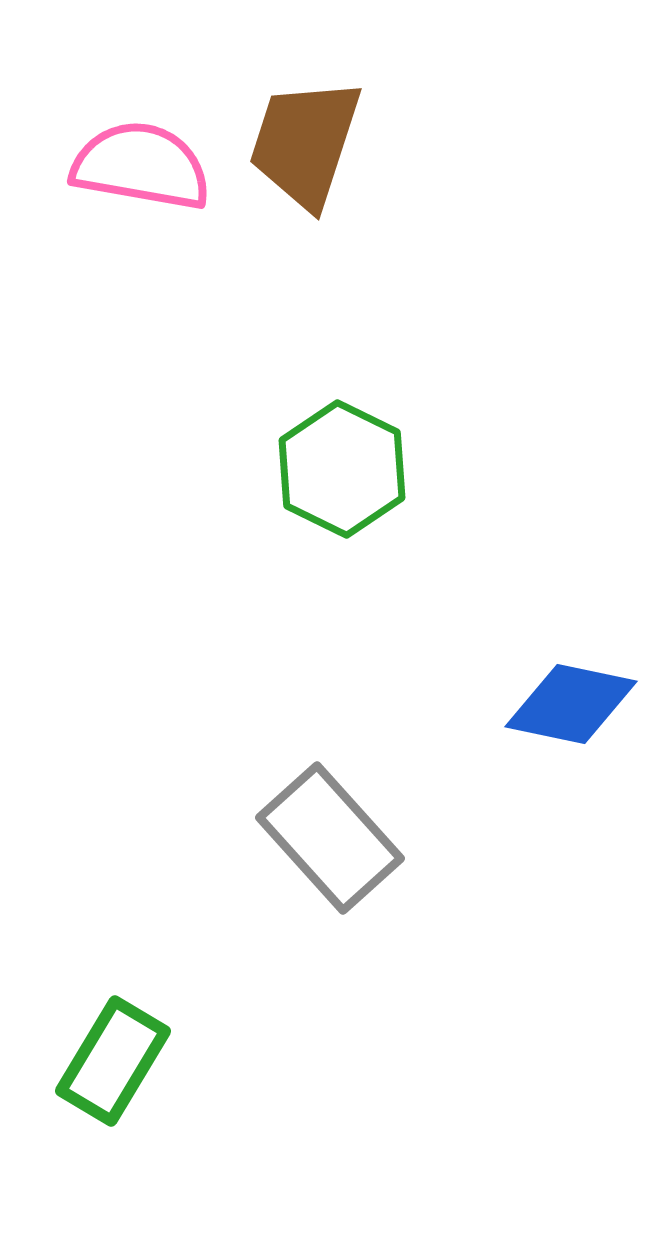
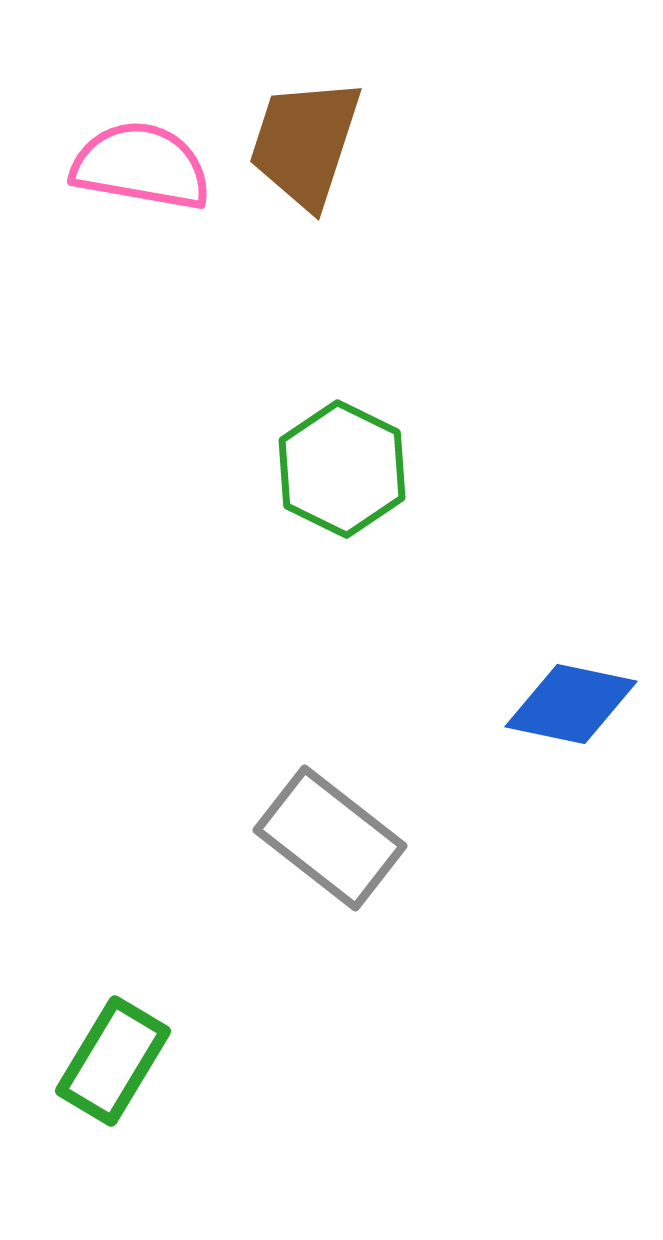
gray rectangle: rotated 10 degrees counterclockwise
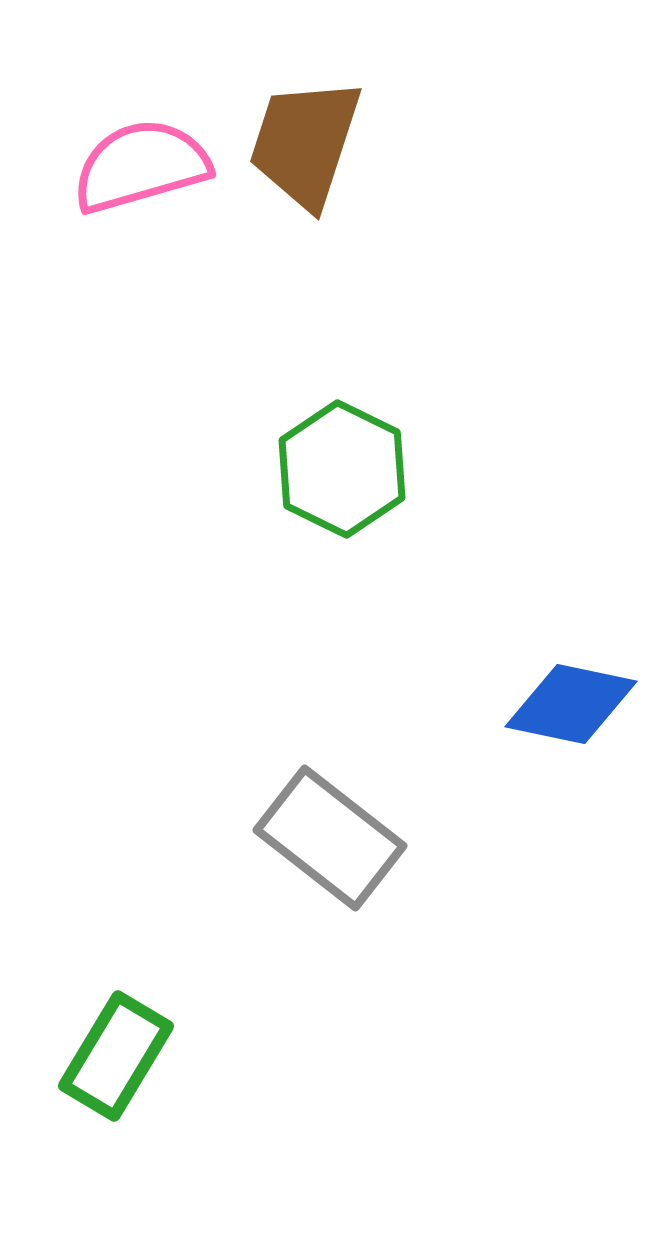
pink semicircle: rotated 26 degrees counterclockwise
green rectangle: moved 3 px right, 5 px up
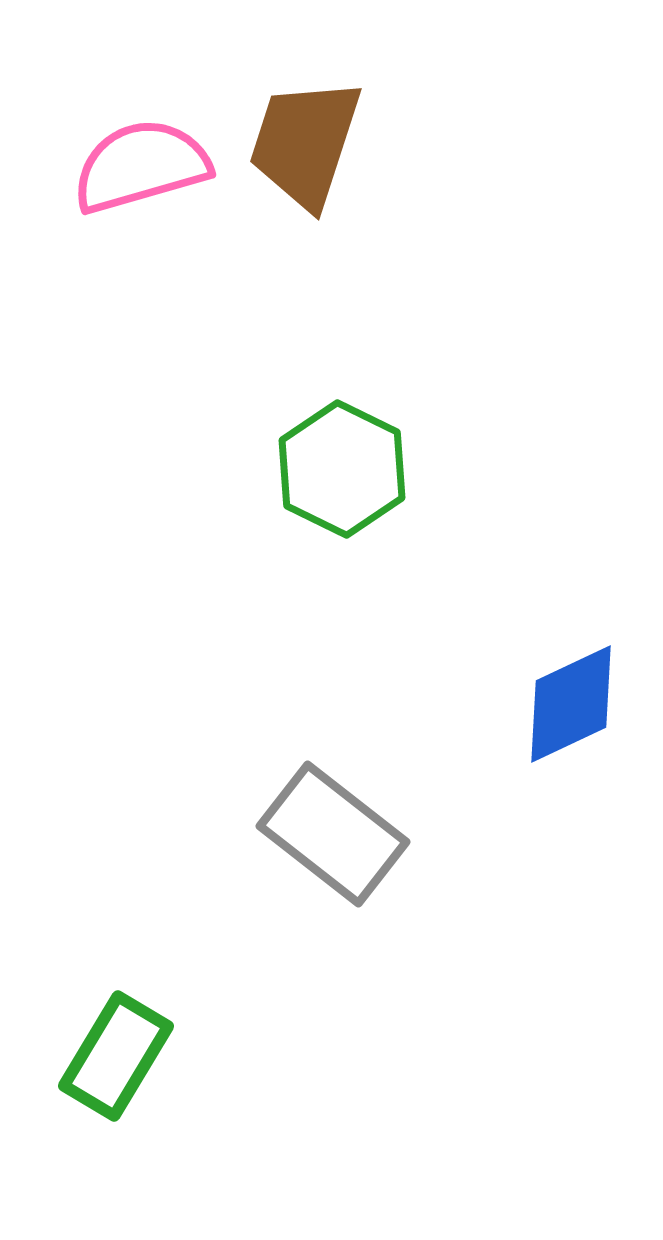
blue diamond: rotated 37 degrees counterclockwise
gray rectangle: moved 3 px right, 4 px up
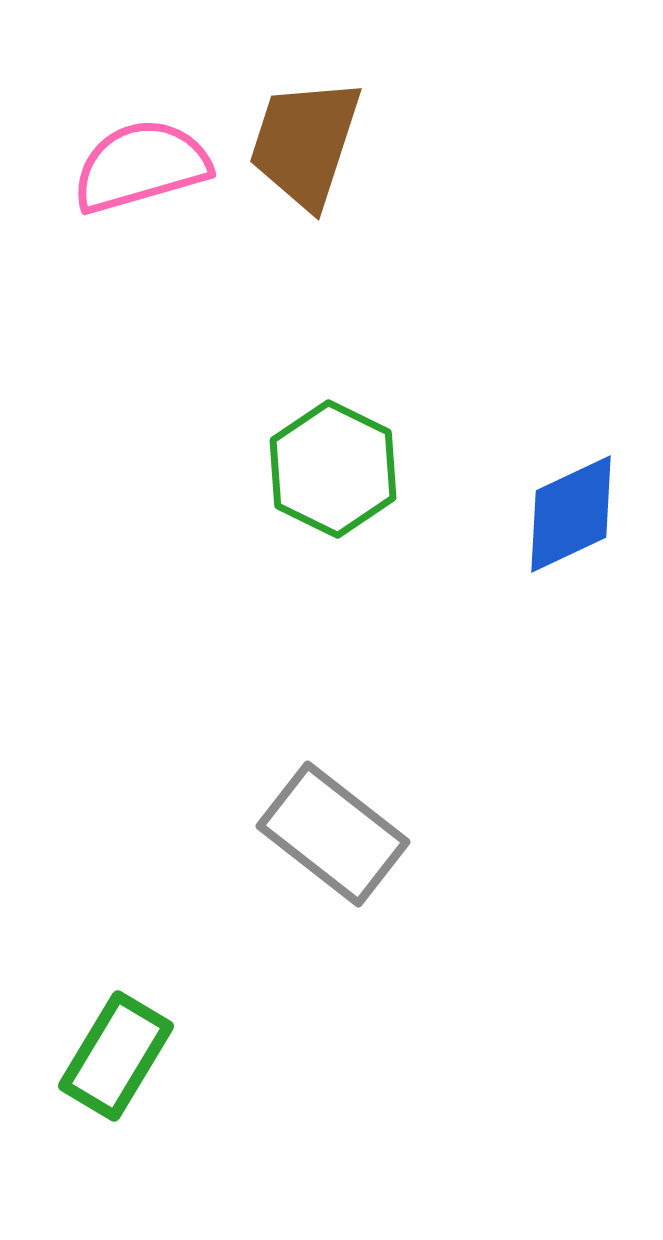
green hexagon: moved 9 px left
blue diamond: moved 190 px up
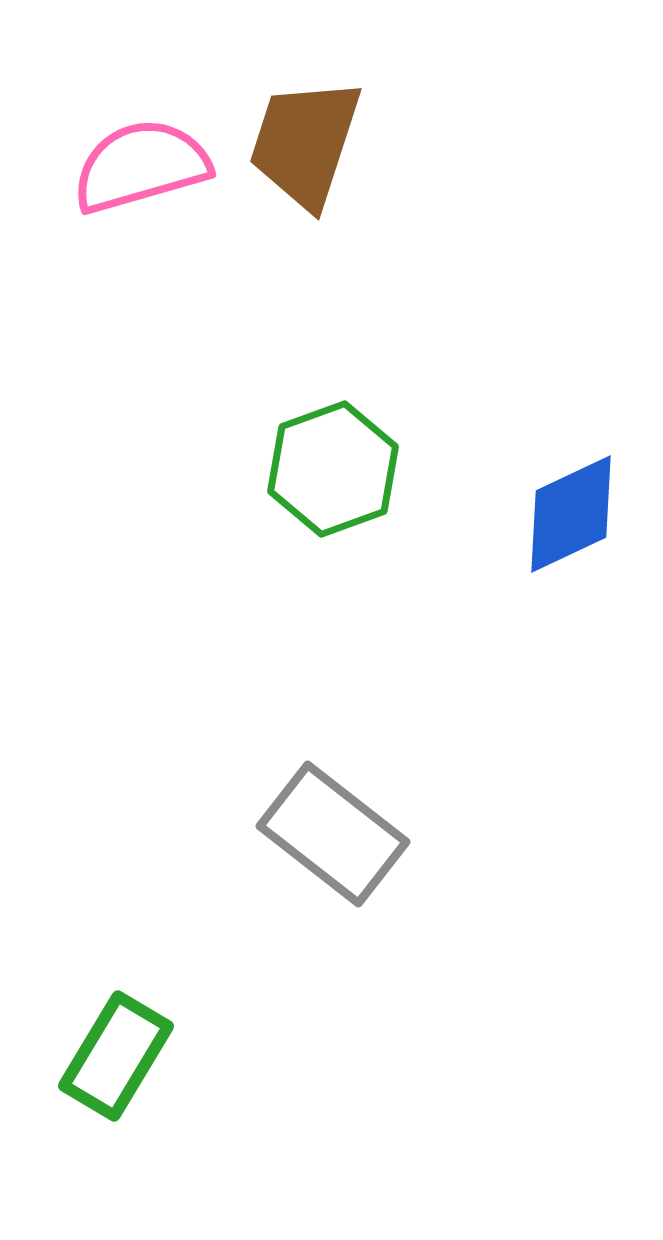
green hexagon: rotated 14 degrees clockwise
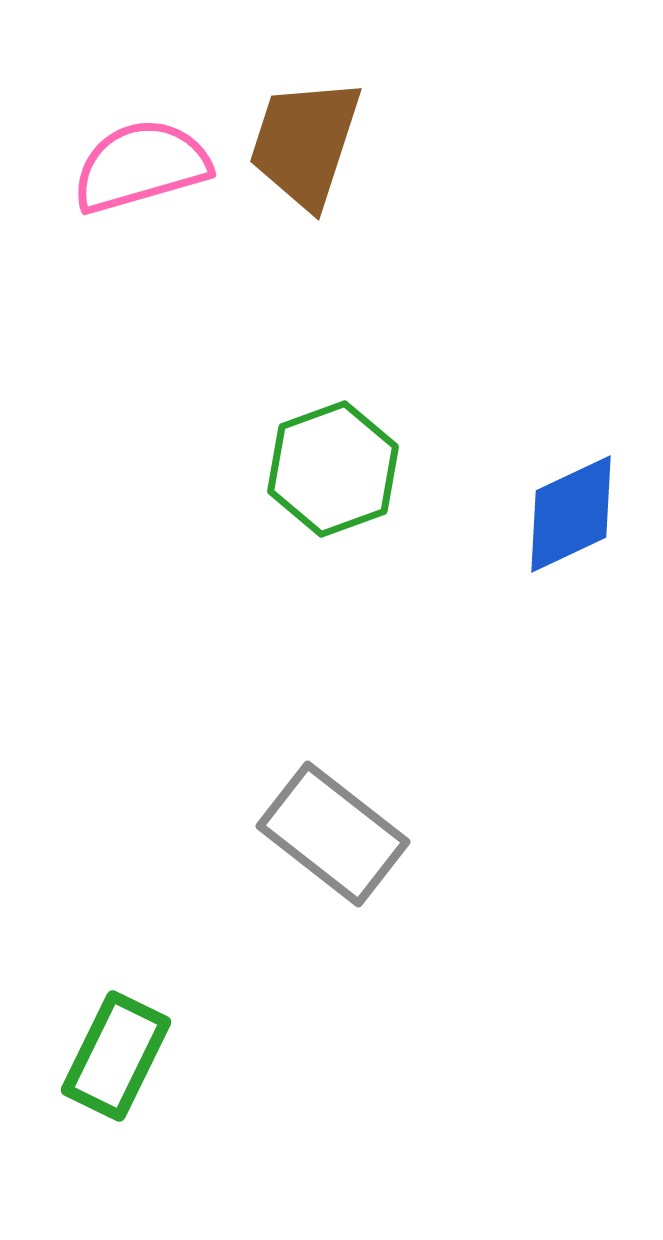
green rectangle: rotated 5 degrees counterclockwise
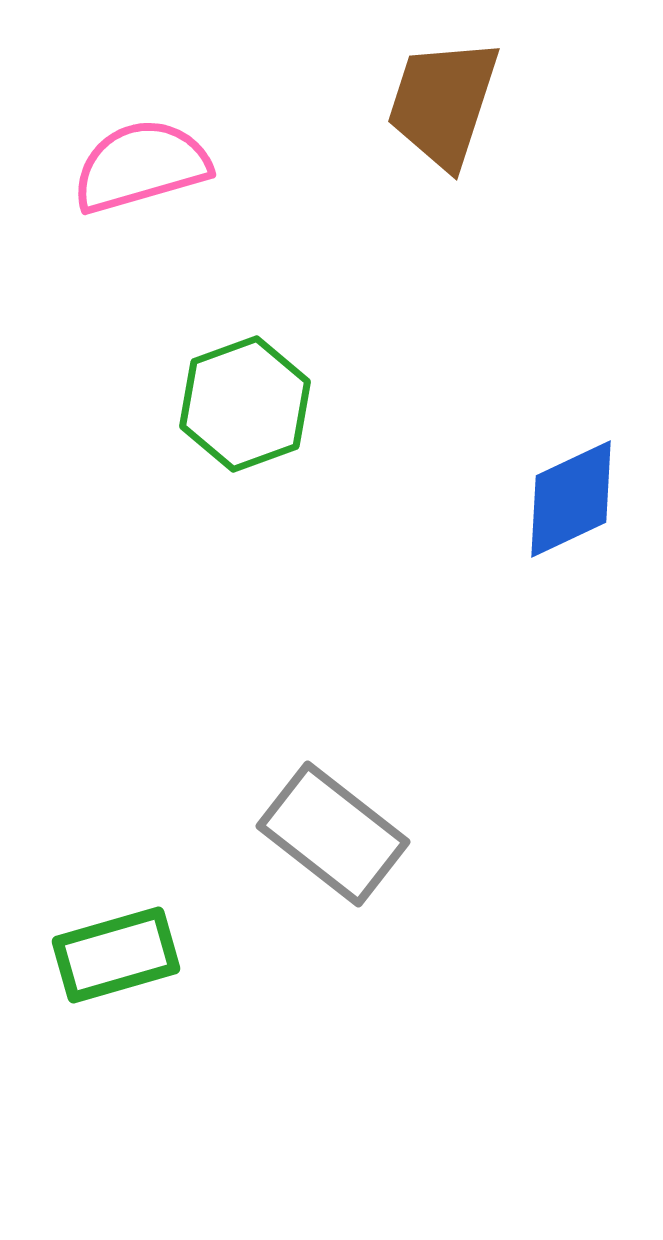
brown trapezoid: moved 138 px right, 40 px up
green hexagon: moved 88 px left, 65 px up
blue diamond: moved 15 px up
green rectangle: moved 101 px up; rotated 48 degrees clockwise
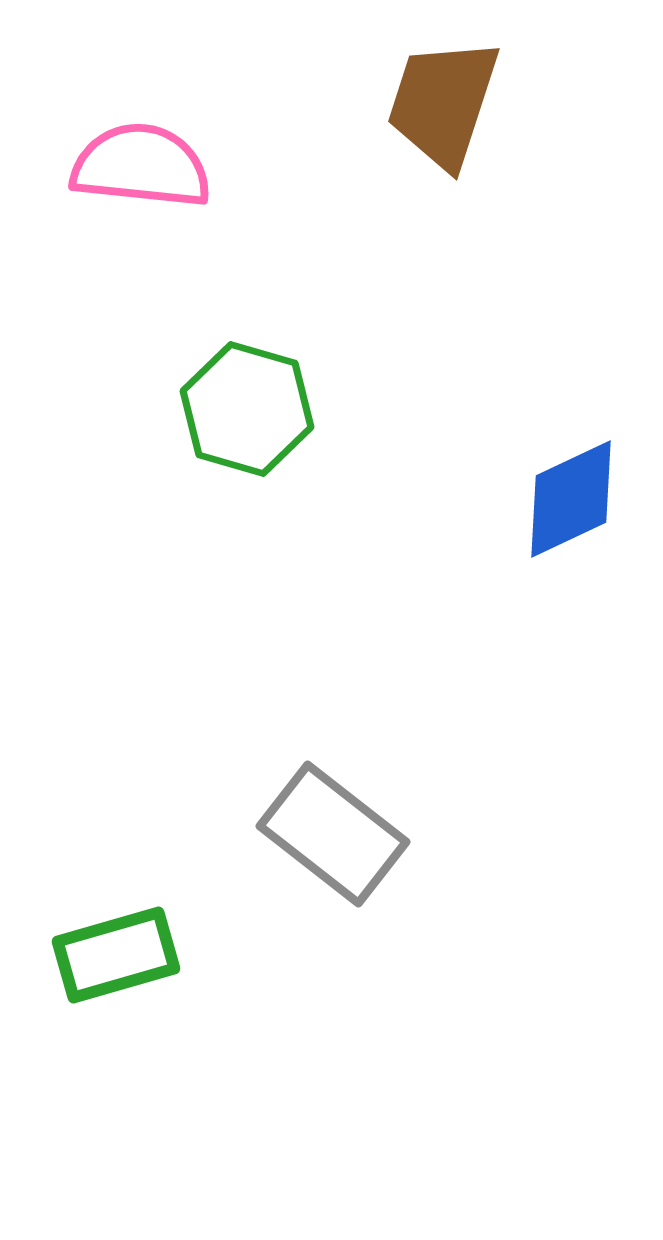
pink semicircle: rotated 22 degrees clockwise
green hexagon: moved 2 px right, 5 px down; rotated 24 degrees counterclockwise
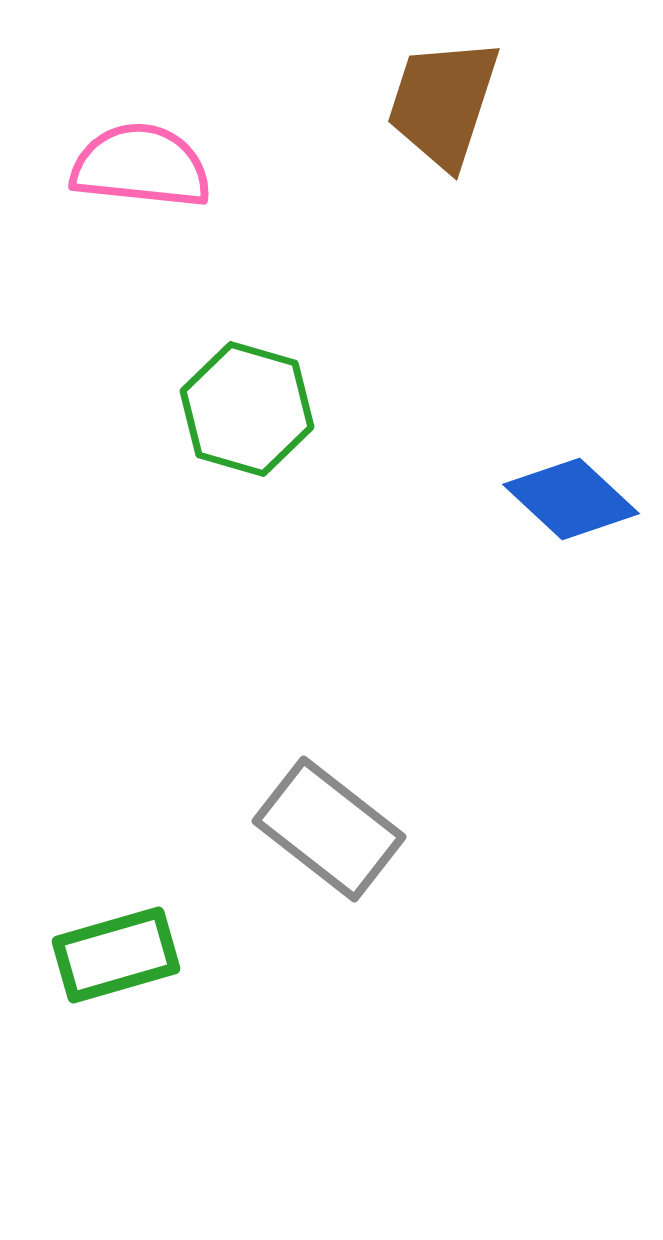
blue diamond: rotated 68 degrees clockwise
gray rectangle: moved 4 px left, 5 px up
